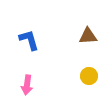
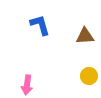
brown triangle: moved 3 px left
blue L-shape: moved 11 px right, 15 px up
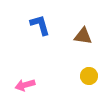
brown triangle: moved 2 px left; rotated 12 degrees clockwise
pink arrow: moved 2 px left; rotated 66 degrees clockwise
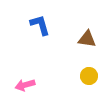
brown triangle: moved 4 px right, 3 px down
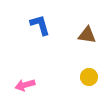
brown triangle: moved 4 px up
yellow circle: moved 1 px down
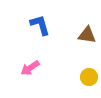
pink arrow: moved 5 px right, 17 px up; rotated 18 degrees counterclockwise
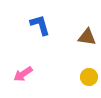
brown triangle: moved 2 px down
pink arrow: moved 7 px left, 6 px down
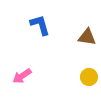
pink arrow: moved 1 px left, 2 px down
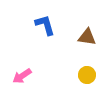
blue L-shape: moved 5 px right
yellow circle: moved 2 px left, 2 px up
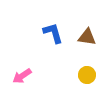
blue L-shape: moved 8 px right, 8 px down
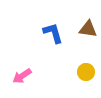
brown triangle: moved 1 px right, 8 px up
yellow circle: moved 1 px left, 3 px up
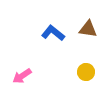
blue L-shape: rotated 35 degrees counterclockwise
